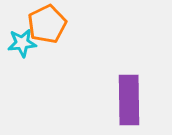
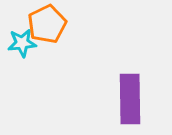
purple rectangle: moved 1 px right, 1 px up
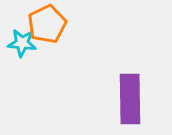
cyan star: rotated 12 degrees clockwise
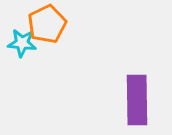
purple rectangle: moved 7 px right, 1 px down
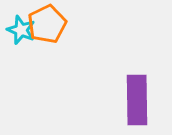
cyan star: moved 1 px left, 13 px up; rotated 16 degrees clockwise
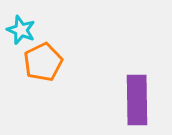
orange pentagon: moved 4 px left, 38 px down
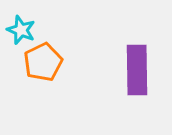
purple rectangle: moved 30 px up
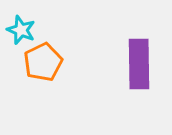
purple rectangle: moved 2 px right, 6 px up
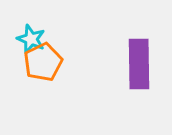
cyan star: moved 10 px right, 9 px down
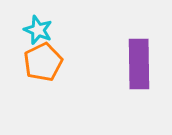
cyan star: moved 7 px right, 9 px up
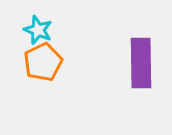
purple rectangle: moved 2 px right, 1 px up
